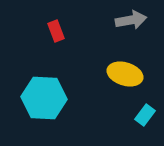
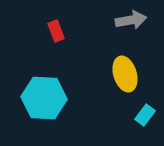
yellow ellipse: rotated 56 degrees clockwise
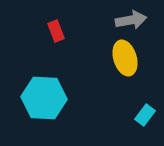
yellow ellipse: moved 16 px up
